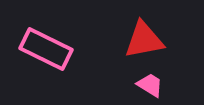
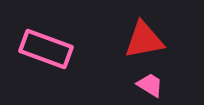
pink rectangle: rotated 6 degrees counterclockwise
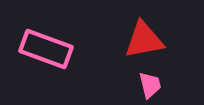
pink trapezoid: rotated 44 degrees clockwise
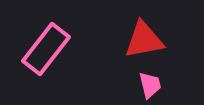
pink rectangle: rotated 72 degrees counterclockwise
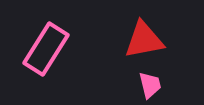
pink rectangle: rotated 6 degrees counterclockwise
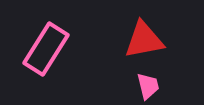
pink trapezoid: moved 2 px left, 1 px down
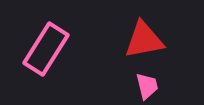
pink trapezoid: moved 1 px left
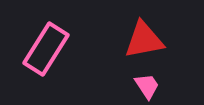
pink trapezoid: rotated 20 degrees counterclockwise
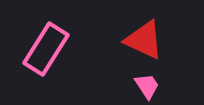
red triangle: rotated 36 degrees clockwise
